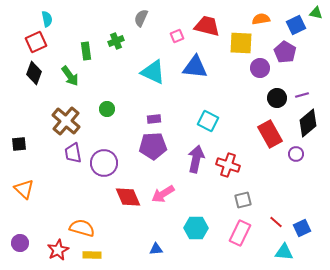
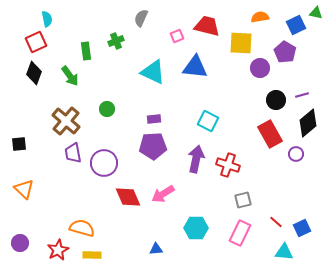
orange semicircle at (261, 19): moved 1 px left, 2 px up
black circle at (277, 98): moved 1 px left, 2 px down
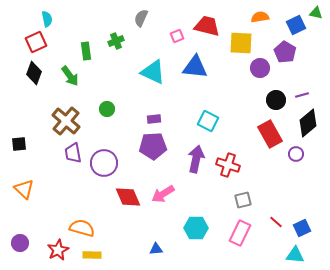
cyan triangle at (284, 252): moved 11 px right, 3 px down
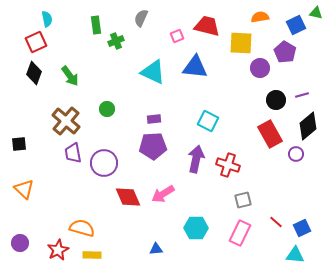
green rectangle at (86, 51): moved 10 px right, 26 px up
black diamond at (308, 123): moved 3 px down
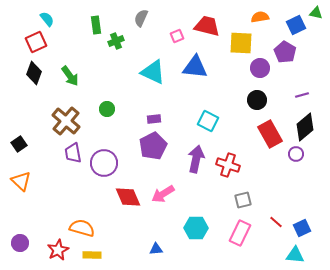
cyan semicircle at (47, 19): rotated 28 degrees counterclockwise
black circle at (276, 100): moved 19 px left
black diamond at (308, 126): moved 3 px left, 1 px down
black square at (19, 144): rotated 28 degrees counterclockwise
purple pentagon at (153, 146): rotated 24 degrees counterclockwise
orange triangle at (24, 189): moved 3 px left, 8 px up
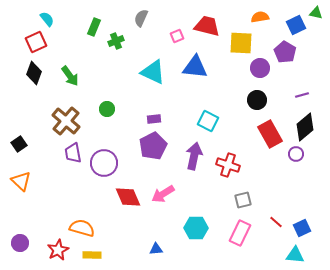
green rectangle at (96, 25): moved 2 px left, 2 px down; rotated 30 degrees clockwise
purple arrow at (196, 159): moved 2 px left, 3 px up
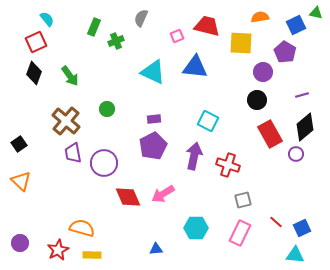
purple circle at (260, 68): moved 3 px right, 4 px down
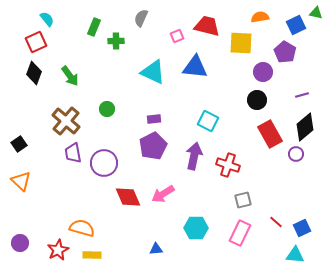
green cross at (116, 41): rotated 21 degrees clockwise
